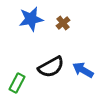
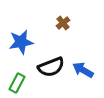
blue star: moved 10 px left, 23 px down
black semicircle: rotated 8 degrees clockwise
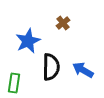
blue star: moved 7 px right, 1 px up; rotated 15 degrees counterclockwise
black semicircle: rotated 68 degrees counterclockwise
green rectangle: moved 3 px left; rotated 18 degrees counterclockwise
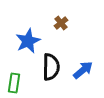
brown cross: moved 2 px left
blue arrow: rotated 110 degrees clockwise
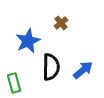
green rectangle: rotated 24 degrees counterclockwise
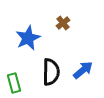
brown cross: moved 2 px right
blue star: moved 3 px up
black semicircle: moved 5 px down
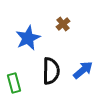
brown cross: moved 1 px down
black semicircle: moved 1 px up
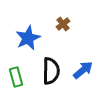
green rectangle: moved 2 px right, 6 px up
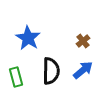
brown cross: moved 20 px right, 17 px down
blue star: rotated 15 degrees counterclockwise
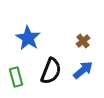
black semicircle: rotated 20 degrees clockwise
